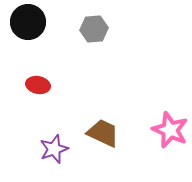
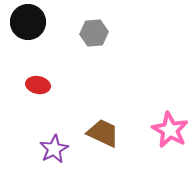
gray hexagon: moved 4 px down
pink star: rotated 6 degrees clockwise
purple star: rotated 8 degrees counterclockwise
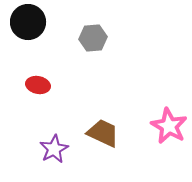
gray hexagon: moved 1 px left, 5 px down
pink star: moved 1 px left, 4 px up
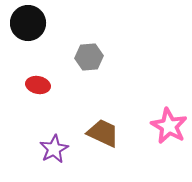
black circle: moved 1 px down
gray hexagon: moved 4 px left, 19 px down
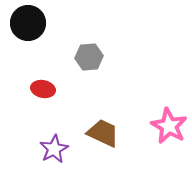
red ellipse: moved 5 px right, 4 px down
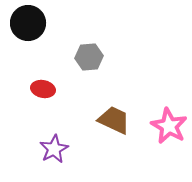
brown trapezoid: moved 11 px right, 13 px up
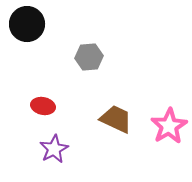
black circle: moved 1 px left, 1 px down
red ellipse: moved 17 px down
brown trapezoid: moved 2 px right, 1 px up
pink star: rotated 12 degrees clockwise
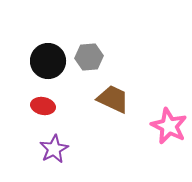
black circle: moved 21 px right, 37 px down
brown trapezoid: moved 3 px left, 20 px up
pink star: rotated 15 degrees counterclockwise
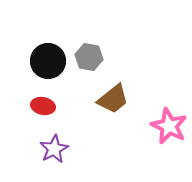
gray hexagon: rotated 16 degrees clockwise
brown trapezoid: rotated 116 degrees clockwise
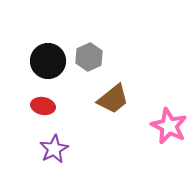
gray hexagon: rotated 24 degrees clockwise
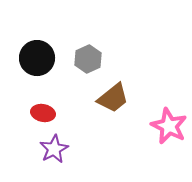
gray hexagon: moved 1 px left, 2 px down
black circle: moved 11 px left, 3 px up
brown trapezoid: moved 1 px up
red ellipse: moved 7 px down
